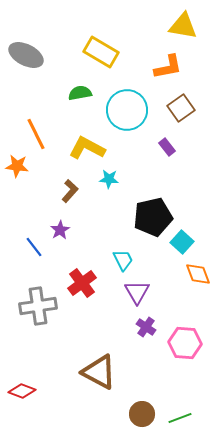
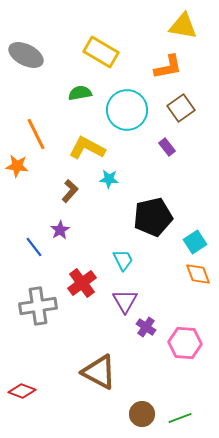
cyan square: moved 13 px right; rotated 15 degrees clockwise
purple triangle: moved 12 px left, 9 px down
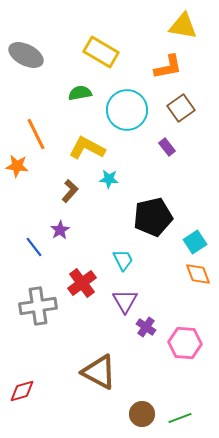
red diamond: rotated 36 degrees counterclockwise
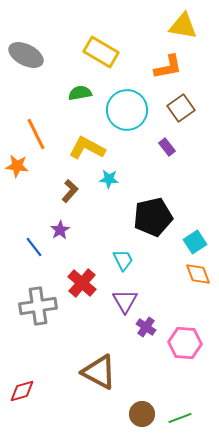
red cross: rotated 12 degrees counterclockwise
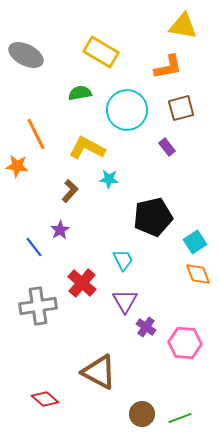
brown square: rotated 20 degrees clockwise
red diamond: moved 23 px right, 8 px down; rotated 56 degrees clockwise
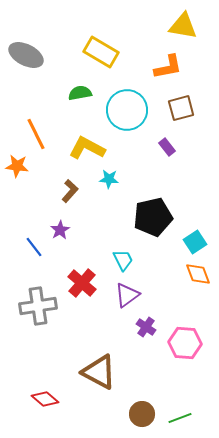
purple triangle: moved 2 px right, 6 px up; rotated 24 degrees clockwise
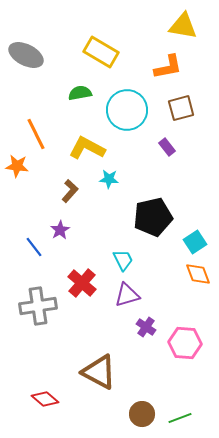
purple triangle: rotated 20 degrees clockwise
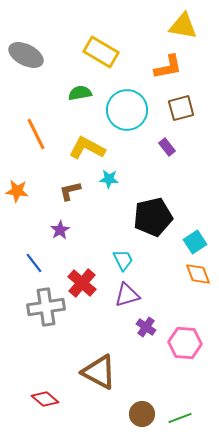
orange star: moved 25 px down
brown L-shape: rotated 145 degrees counterclockwise
blue line: moved 16 px down
gray cross: moved 8 px right, 1 px down
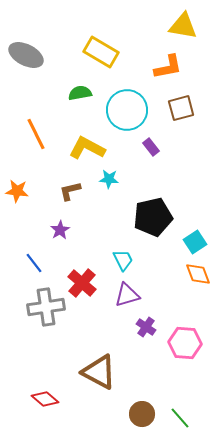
purple rectangle: moved 16 px left
green line: rotated 70 degrees clockwise
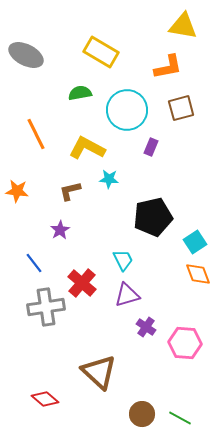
purple rectangle: rotated 60 degrees clockwise
brown triangle: rotated 15 degrees clockwise
green line: rotated 20 degrees counterclockwise
